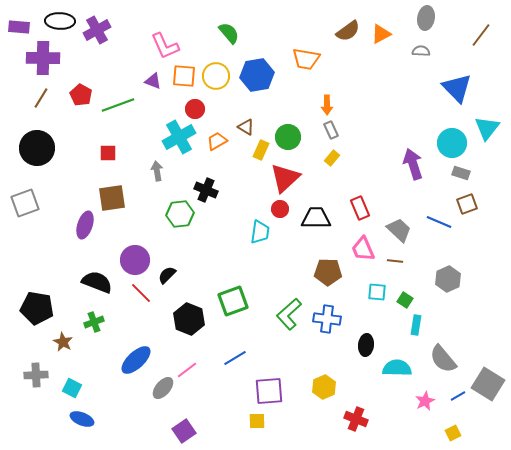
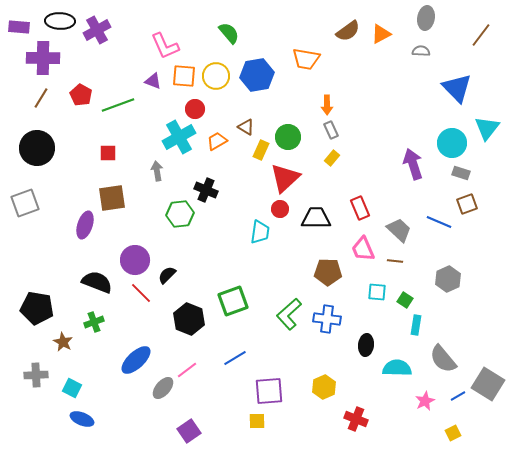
purple square at (184, 431): moved 5 px right
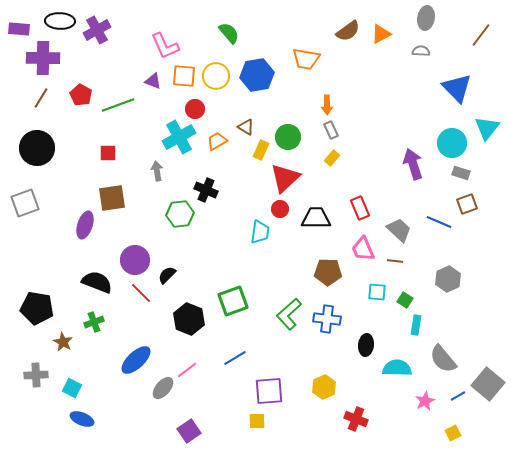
purple rectangle at (19, 27): moved 2 px down
gray square at (488, 384): rotated 8 degrees clockwise
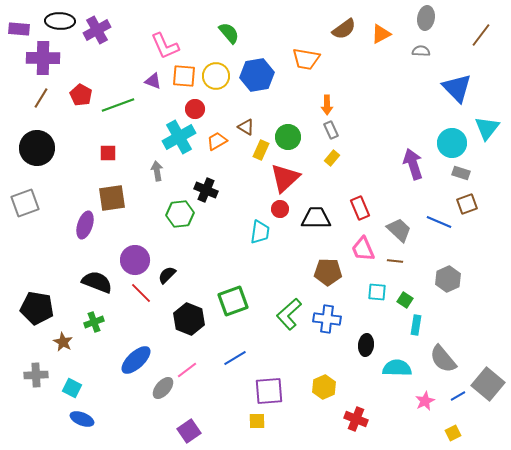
brown semicircle at (348, 31): moved 4 px left, 2 px up
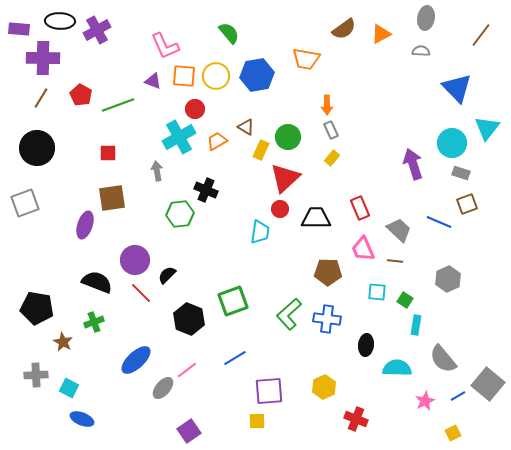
cyan square at (72, 388): moved 3 px left
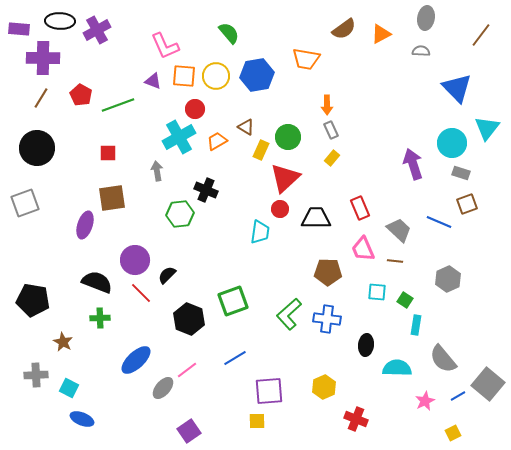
black pentagon at (37, 308): moved 4 px left, 8 px up
green cross at (94, 322): moved 6 px right, 4 px up; rotated 18 degrees clockwise
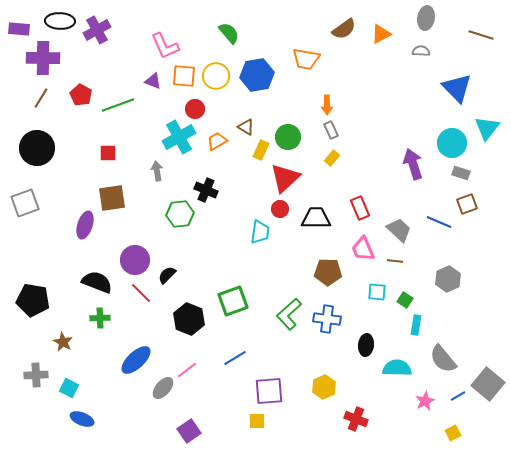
brown line at (481, 35): rotated 70 degrees clockwise
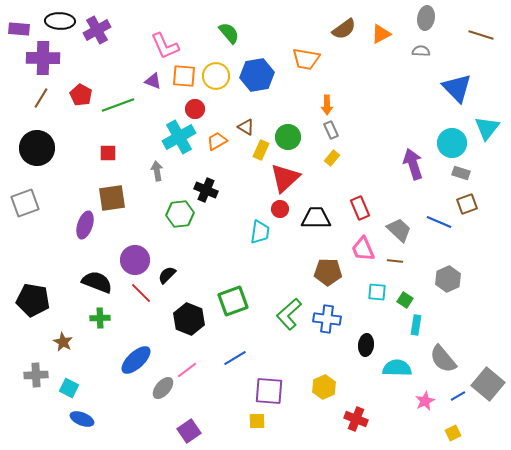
purple square at (269, 391): rotated 8 degrees clockwise
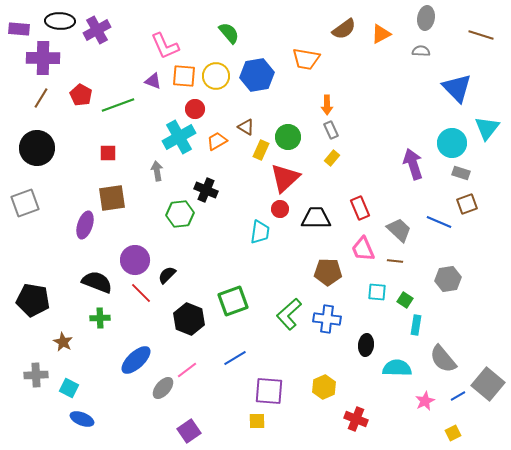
gray hexagon at (448, 279): rotated 15 degrees clockwise
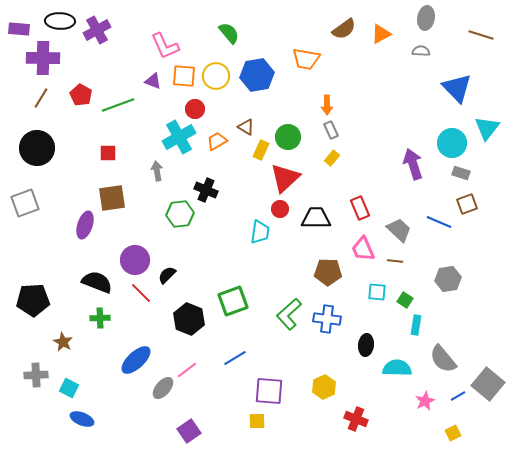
black pentagon at (33, 300): rotated 12 degrees counterclockwise
